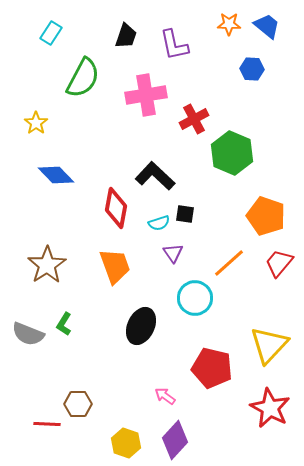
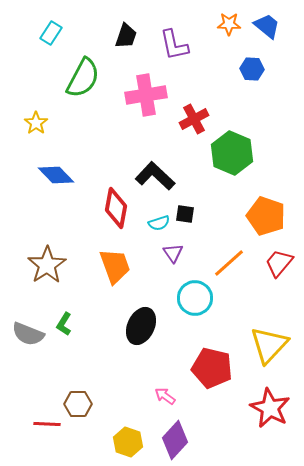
yellow hexagon: moved 2 px right, 1 px up
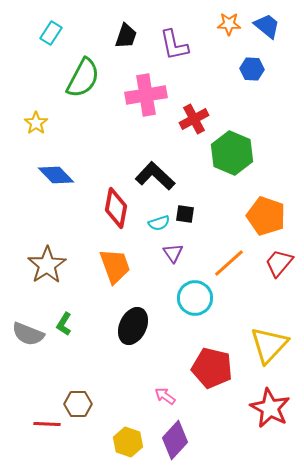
black ellipse: moved 8 px left
